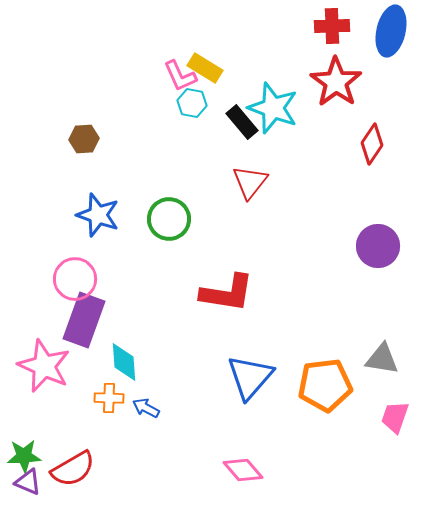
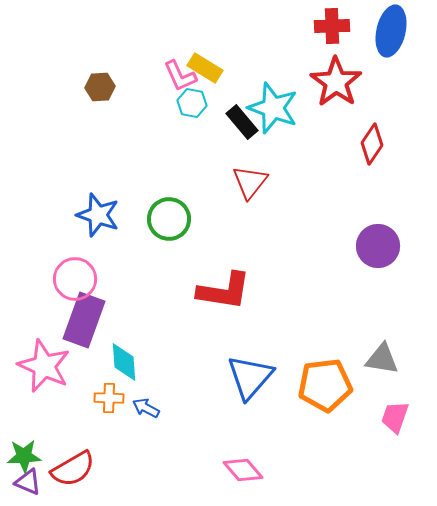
brown hexagon: moved 16 px right, 52 px up
red L-shape: moved 3 px left, 2 px up
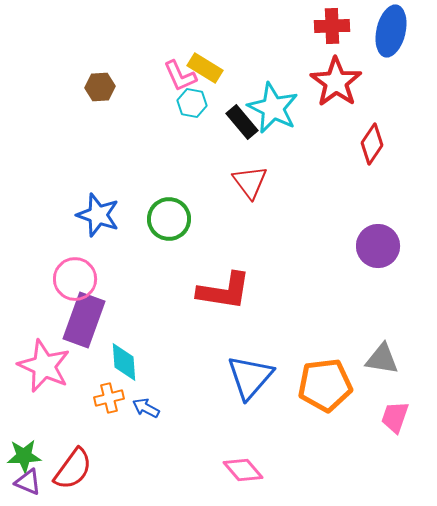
cyan star: rotated 6 degrees clockwise
red triangle: rotated 15 degrees counterclockwise
orange cross: rotated 16 degrees counterclockwise
red semicircle: rotated 24 degrees counterclockwise
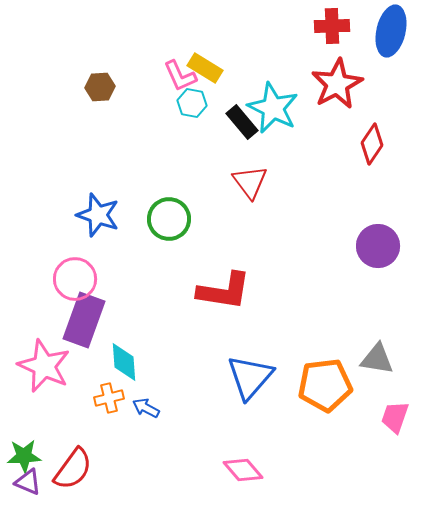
red star: moved 1 px right, 2 px down; rotated 9 degrees clockwise
gray triangle: moved 5 px left
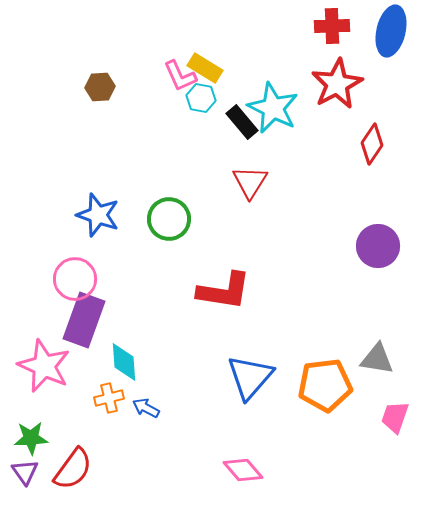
cyan hexagon: moved 9 px right, 5 px up
red triangle: rotated 9 degrees clockwise
green star: moved 7 px right, 18 px up
purple triangle: moved 3 px left, 10 px up; rotated 32 degrees clockwise
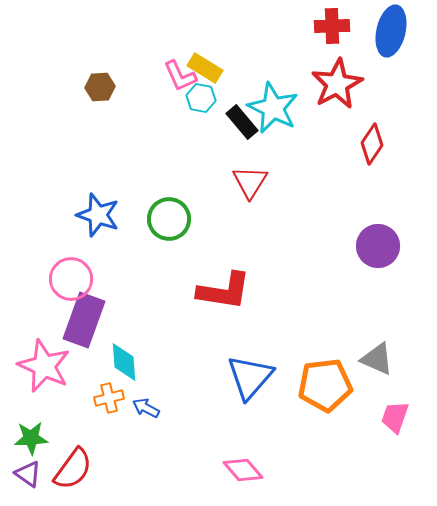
pink circle: moved 4 px left
gray triangle: rotated 15 degrees clockwise
purple triangle: moved 3 px right, 2 px down; rotated 20 degrees counterclockwise
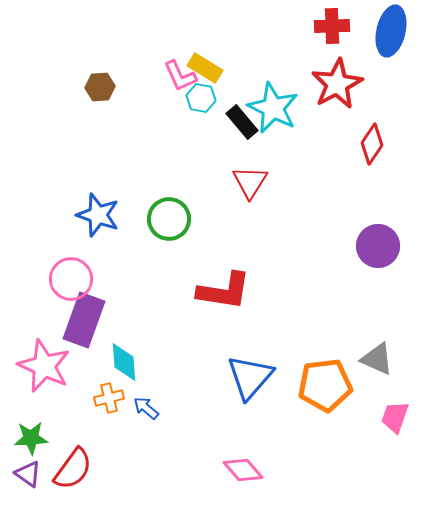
blue arrow: rotated 12 degrees clockwise
